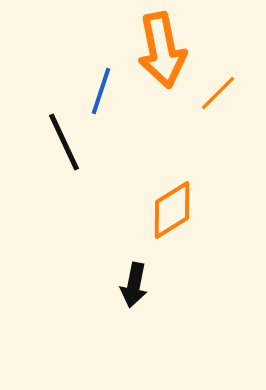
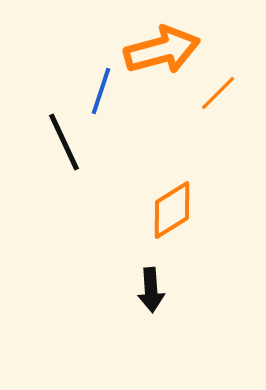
orange arrow: rotated 94 degrees counterclockwise
black arrow: moved 17 px right, 5 px down; rotated 15 degrees counterclockwise
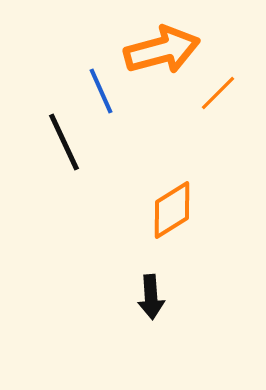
blue line: rotated 42 degrees counterclockwise
black arrow: moved 7 px down
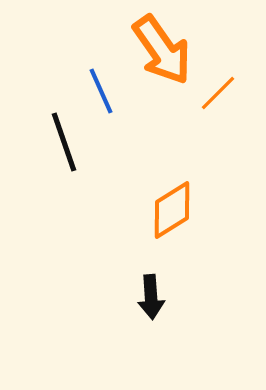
orange arrow: rotated 70 degrees clockwise
black line: rotated 6 degrees clockwise
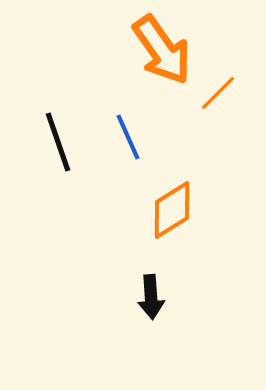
blue line: moved 27 px right, 46 px down
black line: moved 6 px left
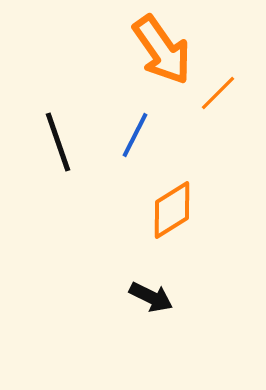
blue line: moved 7 px right, 2 px up; rotated 51 degrees clockwise
black arrow: rotated 60 degrees counterclockwise
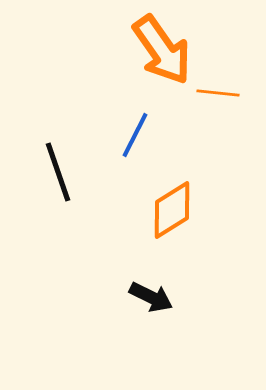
orange line: rotated 51 degrees clockwise
black line: moved 30 px down
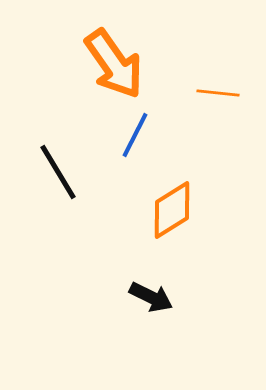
orange arrow: moved 48 px left, 14 px down
black line: rotated 12 degrees counterclockwise
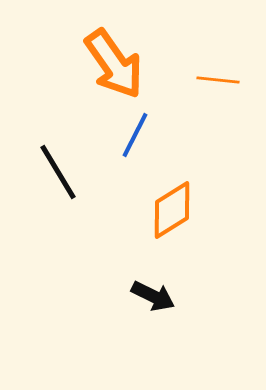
orange line: moved 13 px up
black arrow: moved 2 px right, 1 px up
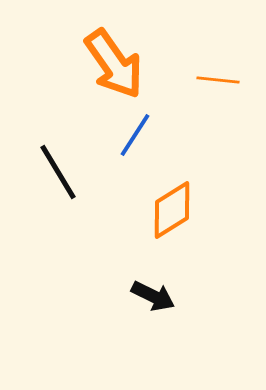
blue line: rotated 6 degrees clockwise
